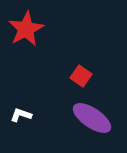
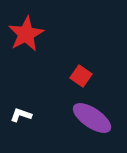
red star: moved 5 px down
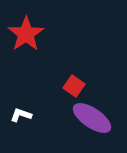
red star: rotated 6 degrees counterclockwise
red square: moved 7 px left, 10 px down
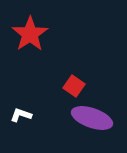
red star: moved 4 px right
purple ellipse: rotated 15 degrees counterclockwise
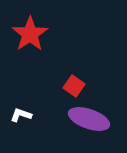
purple ellipse: moved 3 px left, 1 px down
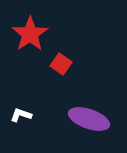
red square: moved 13 px left, 22 px up
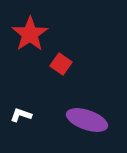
purple ellipse: moved 2 px left, 1 px down
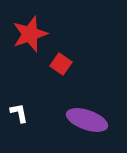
red star: rotated 15 degrees clockwise
white L-shape: moved 2 px left, 2 px up; rotated 60 degrees clockwise
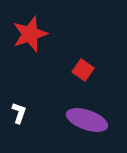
red square: moved 22 px right, 6 px down
white L-shape: rotated 30 degrees clockwise
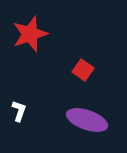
white L-shape: moved 2 px up
